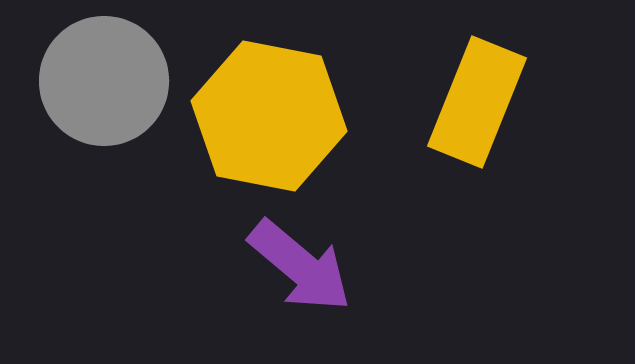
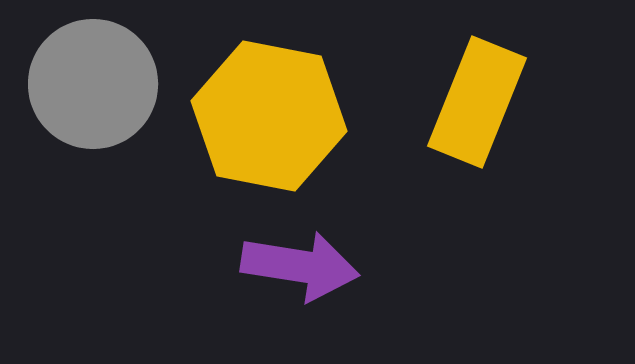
gray circle: moved 11 px left, 3 px down
purple arrow: rotated 31 degrees counterclockwise
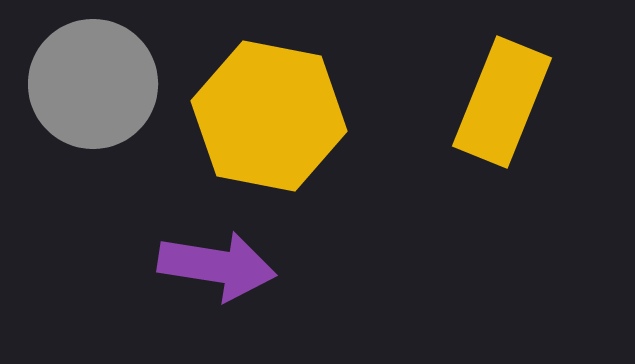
yellow rectangle: moved 25 px right
purple arrow: moved 83 px left
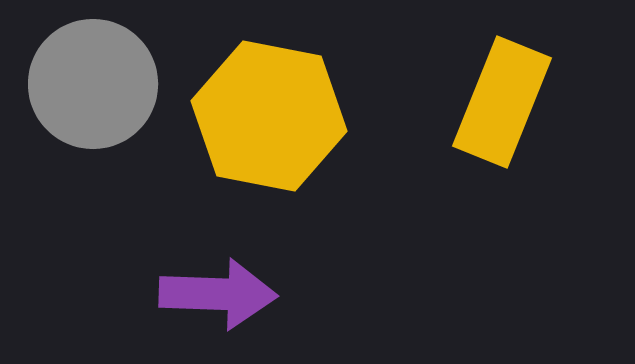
purple arrow: moved 1 px right, 28 px down; rotated 7 degrees counterclockwise
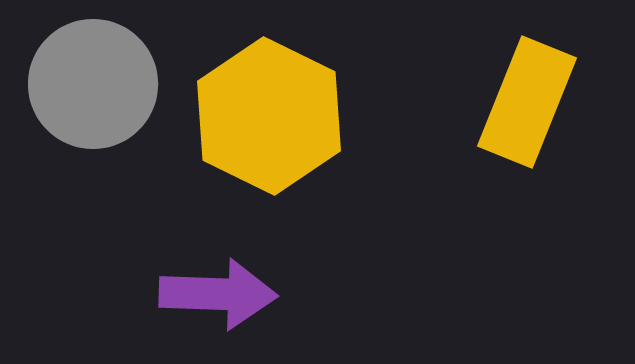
yellow rectangle: moved 25 px right
yellow hexagon: rotated 15 degrees clockwise
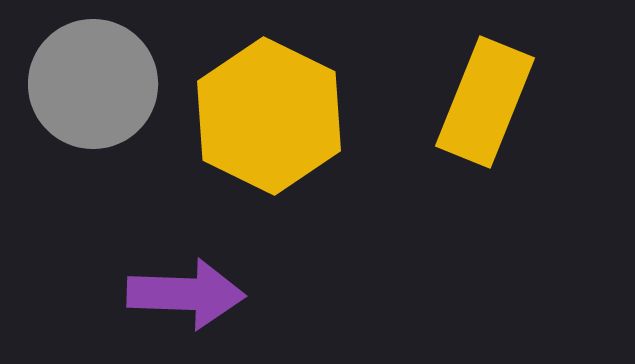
yellow rectangle: moved 42 px left
purple arrow: moved 32 px left
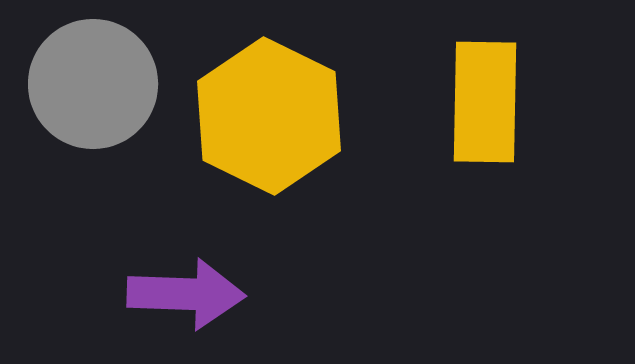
yellow rectangle: rotated 21 degrees counterclockwise
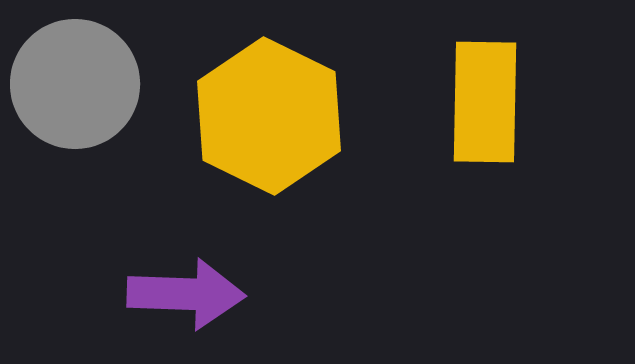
gray circle: moved 18 px left
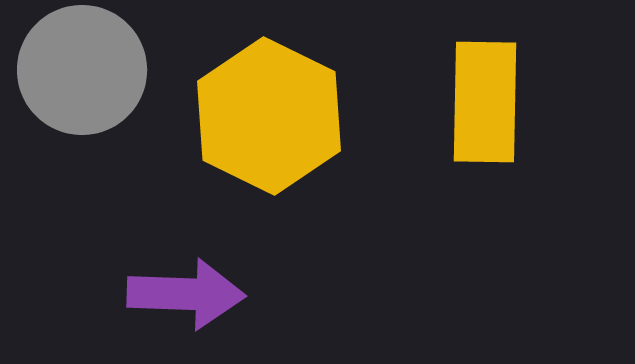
gray circle: moved 7 px right, 14 px up
